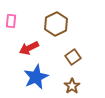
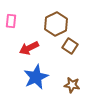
brown square: moved 3 px left, 11 px up; rotated 21 degrees counterclockwise
brown star: moved 1 px up; rotated 28 degrees counterclockwise
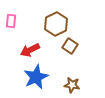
red arrow: moved 1 px right, 2 px down
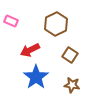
pink rectangle: rotated 72 degrees counterclockwise
brown square: moved 9 px down
blue star: rotated 10 degrees counterclockwise
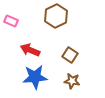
brown hexagon: moved 8 px up
red arrow: rotated 48 degrees clockwise
blue star: moved 1 px left; rotated 30 degrees clockwise
brown star: moved 4 px up
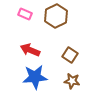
pink rectangle: moved 14 px right, 7 px up
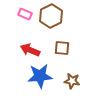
brown hexagon: moved 5 px left
brown square: moved 8 px left, 7 px up; rotated 28 degrees counterclockwise
blue star: moved 5 px right, 1 px up
